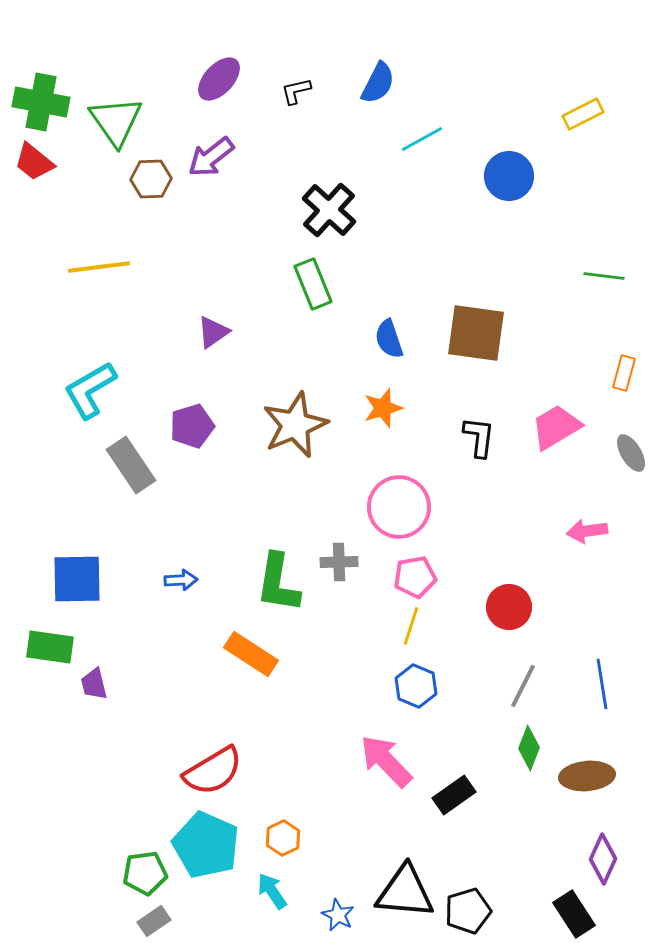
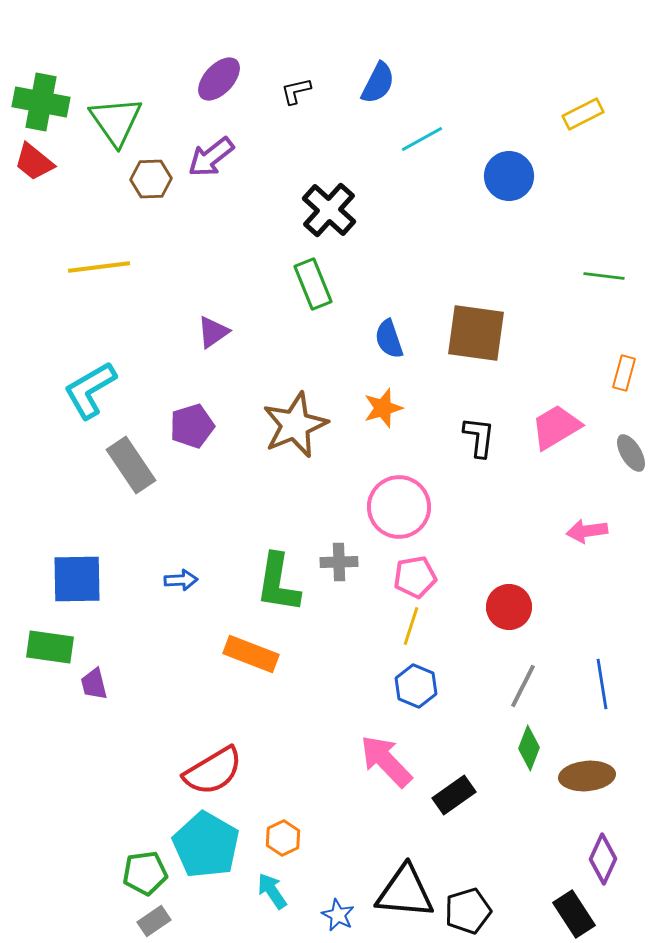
orange rectangle at (251, 654): rotated 12 degrees counterclockwise
cyan pentagon at (206, 845): rotated 6 degrees clockwise
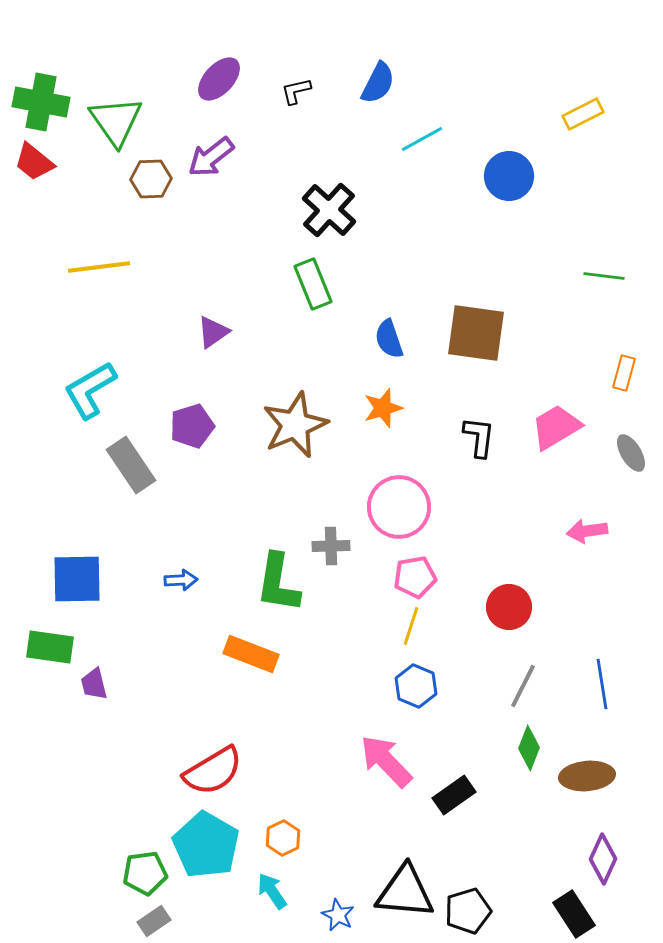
gray cross at (339, 562): moved 8 px left, 16 px up
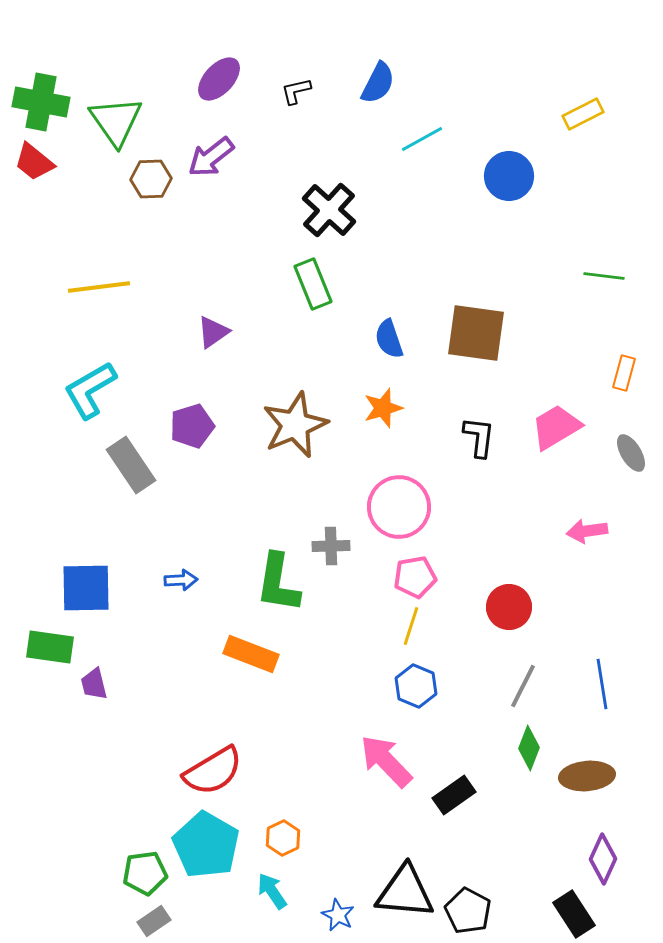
yellow line at (99, 267): moved 20 px down
blue square at (77, 579): moved 9 px right, 9 px down
black pentagon at (468, 911): rotated 27 degrees counterclockwise
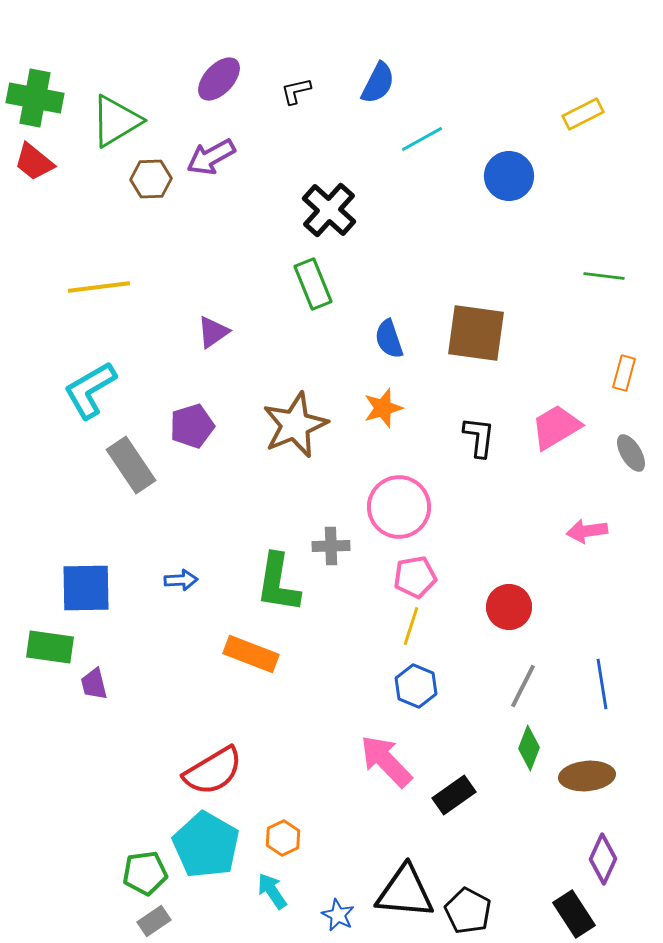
green cross at (41, 102): moved 6 px left, 4 px up
green triangle at (116, 121): rotated 34 degrees clockwise
purple arrow at (211, 157): rotated 9 degrees clockwise
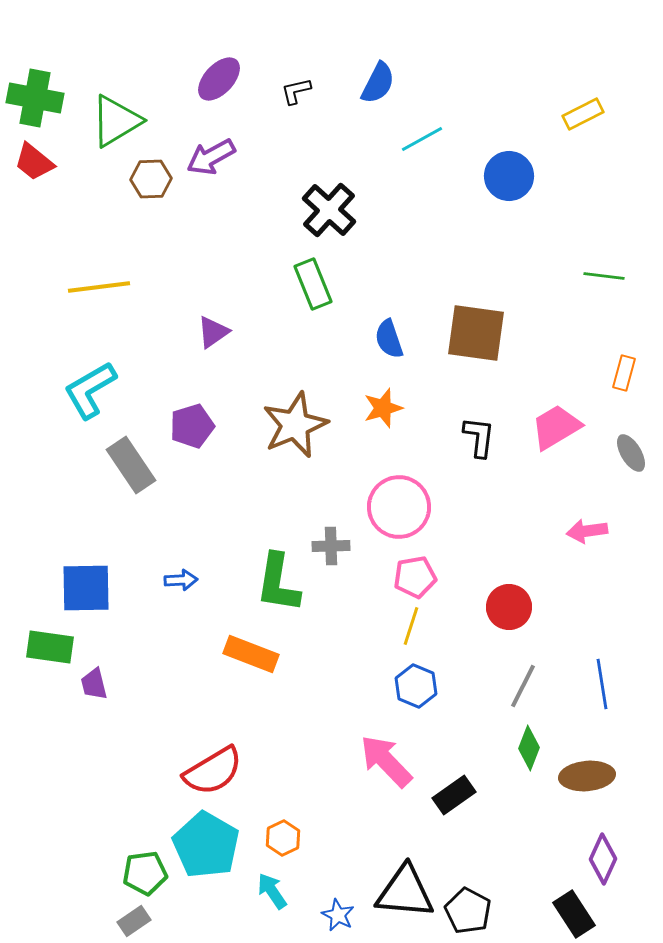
gray rectangle at (154, 921): moved 20 px left
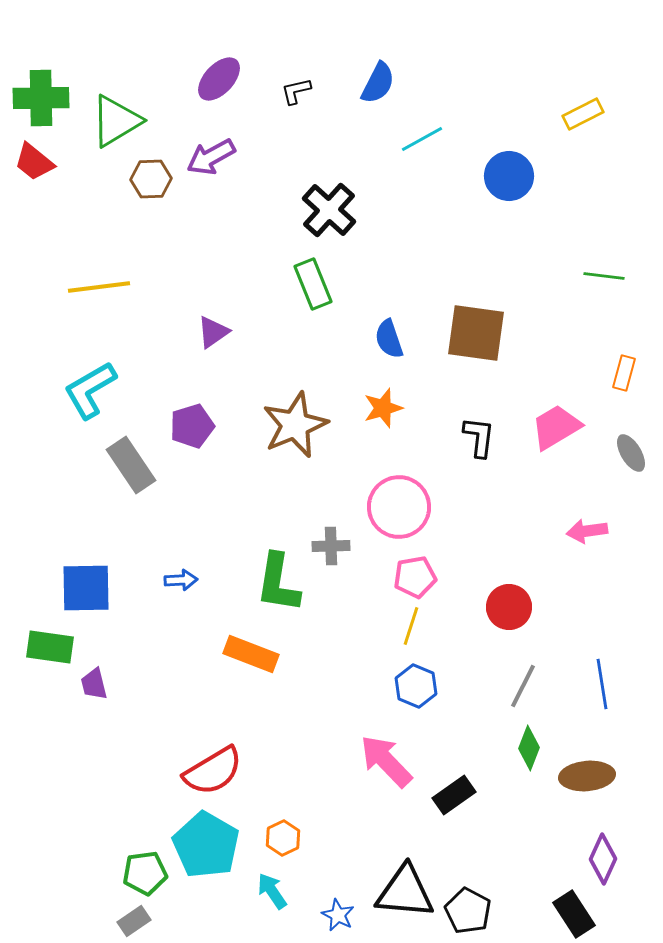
green cross at (35, 98): moved 6 px right; rotated 12 degrees counterclockwise
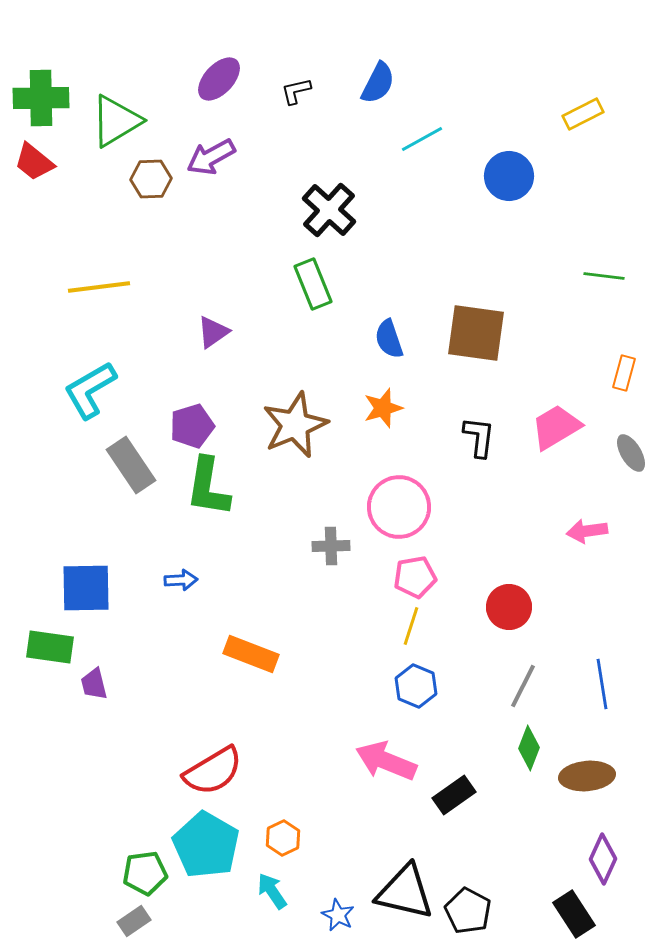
green L-shape at (278, 583): moved 70 px left, 96 px up
pink arrow at (386, 761): rotated 24 degrees counterclockwise
black triangle at (405, 892): rotated 8 degrees clockwise
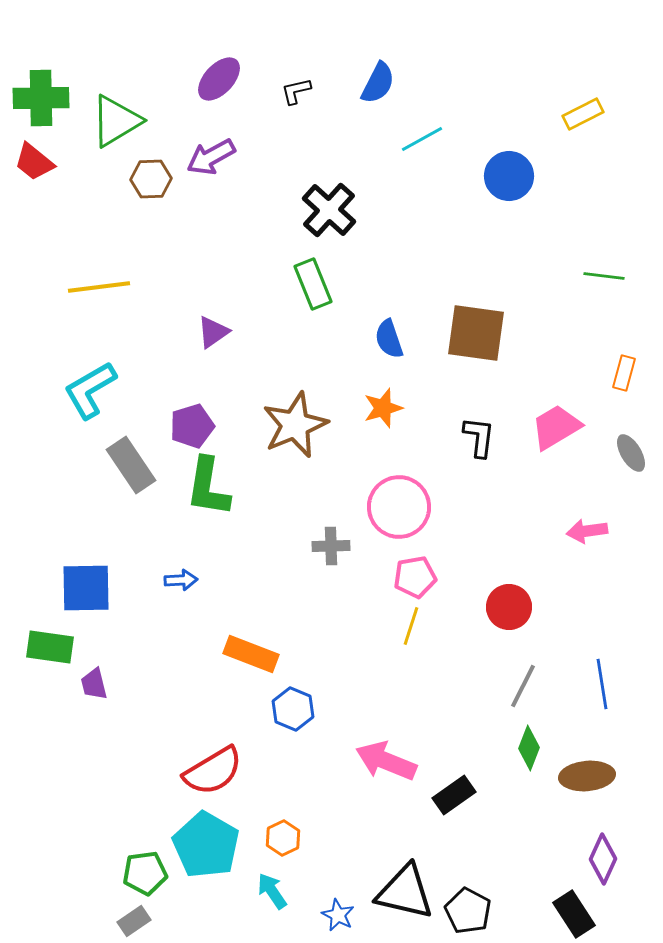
blue hexagon at (416, 686): moved 123 px left, 23 px down
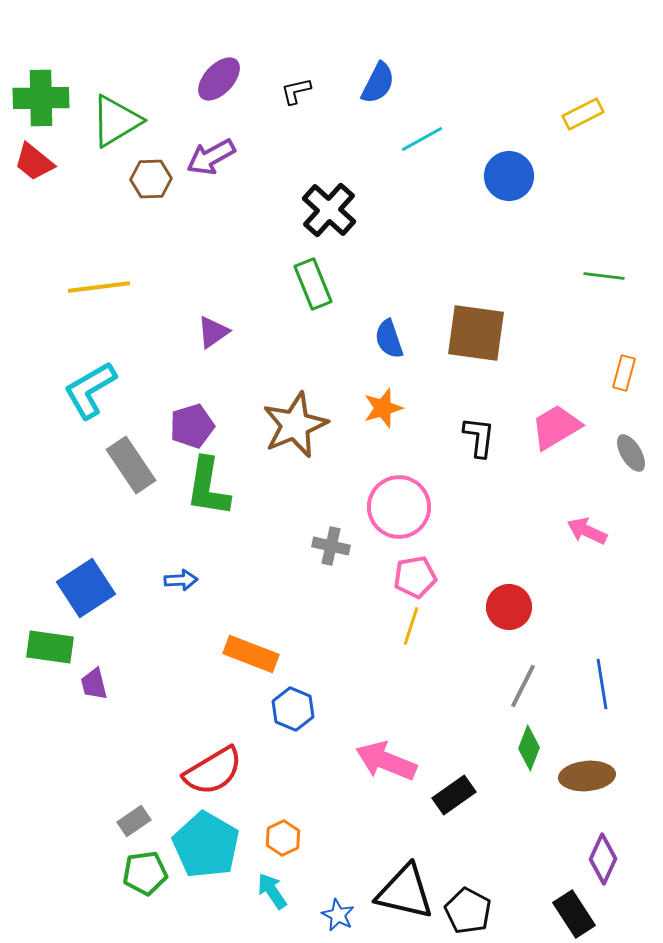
pink arrow at (587, 531): rotated 33 degrees clockwise
gray cross at (331, 546): rotated 15 degrees clockwise
blue square at (86, 588): rotated 32 degrees counterclockwise
gray rectangle at (134, 921): moved 100 px up
